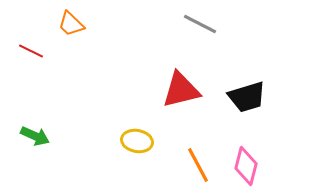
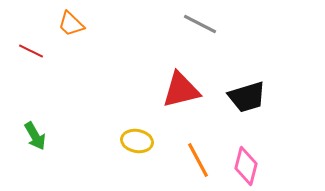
green arrow: rotated 36 degrees clockwise
orange line: moved 5 px up
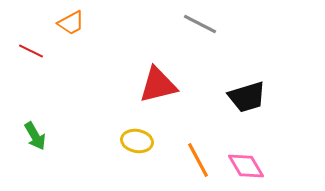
orange trapezoid: moved 1 px up; rotated 72 degrees counterclockwise
red triangle: moved 23 px left, 5 px up
pink diamond: rotated 45 degrees counterclockwise
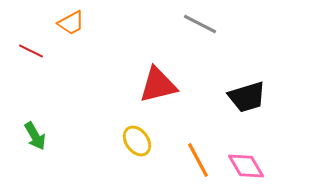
yellow ellipse: rotated 44 degrees clockwise
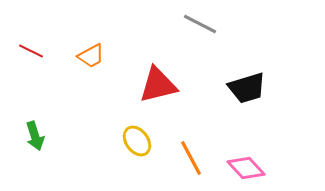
orange trapezoid: moved 20 px right, 33 px down
black trapezoid: moved 9 px up
green arrow: rotated 12 degrees clockwise
orange line: moved 7 px left, 2 px up
pink diamond: moved 2 px down; rotated 12 degrees counterclockwise
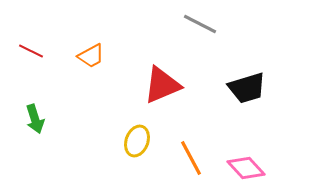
red triangle: moved 4 px right; rotated 9 degrees counterclockwise
green arrow: moved 17 px up
yellow ellipse: rotated 56 degrees clockwise
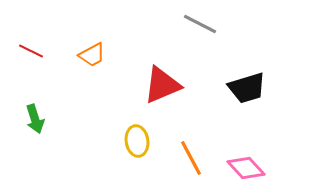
orange trapezoid: moved 1 px right, 1 px up
yellow ellipse: rotated 28 degrees counterclockwise
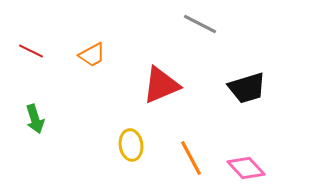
red triangle: moved 1 px left
yellow ellipse: moved 6 px left, 4 px down
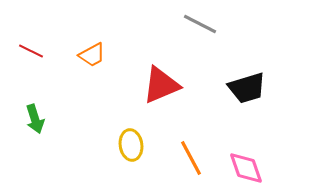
pink diamond: rotated 24 degrees clockwise
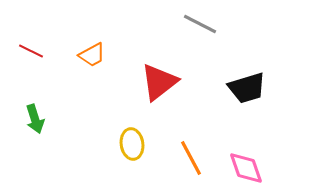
red triangle: moved 2 px left, 3 px up; rotated 15 degrees counterclockwise
yellow ellipse: moved 1 px right, 1 px up
